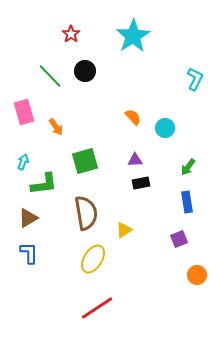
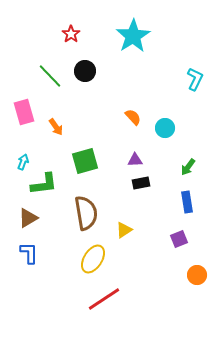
red line: moved 7 px right, 9 px up
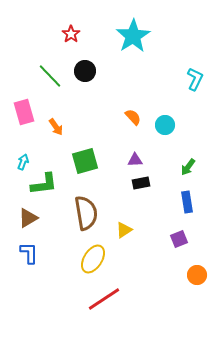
cyan circle: moved 3 px up
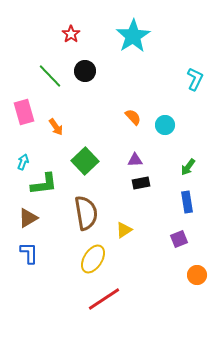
green square: rotated 28 degrees counterclockwise
